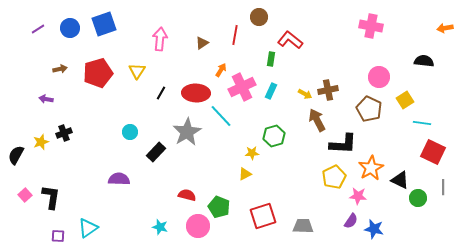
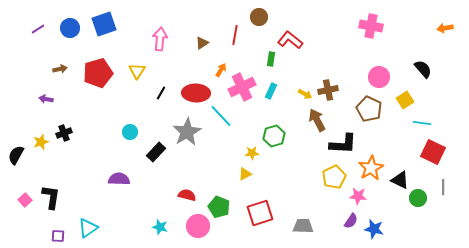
black semicircle at (424, 61): moved 1 px left, 8 px down; rotated 42 degrees clockwise
pink square at (25, 195): moved 5 px down
red square at (263, 216): moved 3 px left, 3 px up
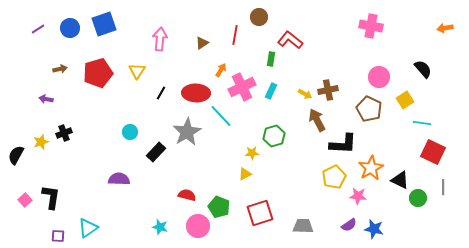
purple semicircle at (351, 221): moved 2 px left, 4 px down; rotated 21 degrees clockwise
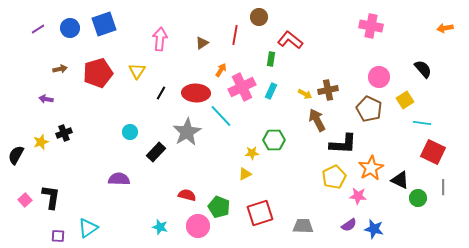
green hexagon at (274, 136): moved 4 px down; rotated 15 degrees clockwise
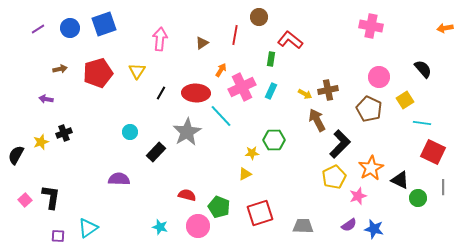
black L-shape at (343, 144): moved 3 px left; rotated 48 degrees counterclockwise
pink star at (358, 196): rotated 24 degrees counterclockwise
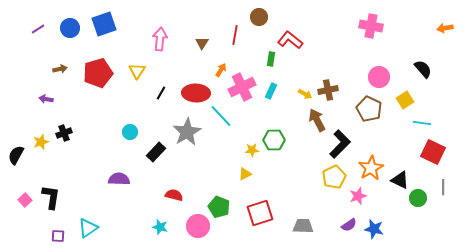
brown triangle at (202, 43): rotated 24 degrees counterclockwise
yellow star at (252, 153): moved 3 px up
red semicircle at (187, 195): moved 13 px left
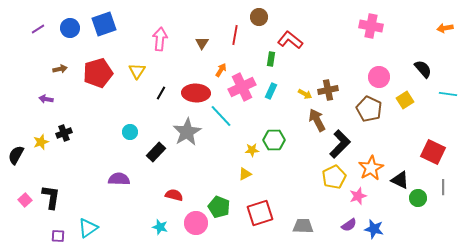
cyan line at (422, 123): moved 26 px right, 29 px up
pink circle at (198, 226): moved 2 px left, 3 px up
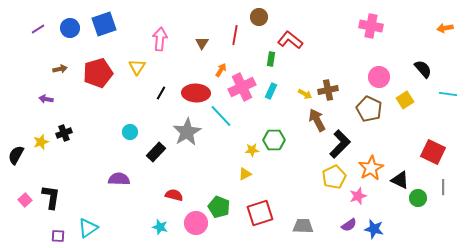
yellow triangle at (137, 71): moved 4 px up
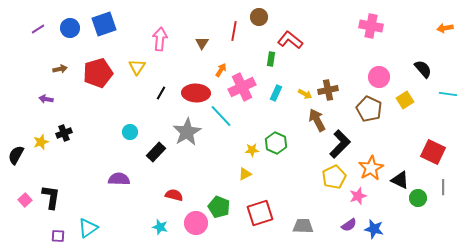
red line at (235, 35): moved 1 px left, 4 px up
cyan rectangle at (271, 91): moved 5 px right, 2 px down
green hexagon at (274, 140): moved 2 px right, 3 px down; rotated 25 degrees clockwise
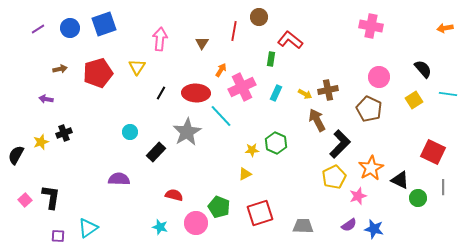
yellow square at (405, 100): moved 9 px right
